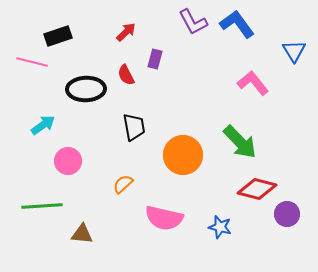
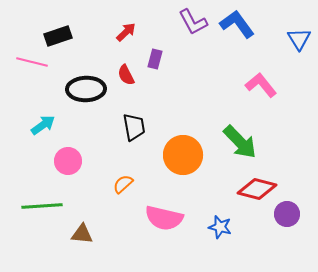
blue triangle: moved 5 px right, 12 px up
pink L-shape: moved 8 px right, 2 px down
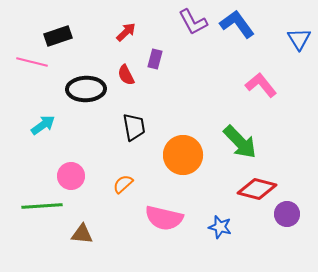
pink circle: moved 3 px right, 15 px down
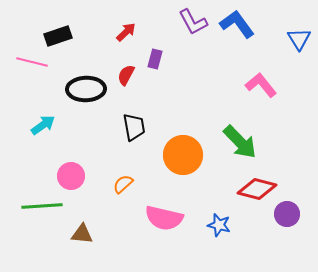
red semicircle: rotated 55 degrees clockwise
blue star: moved 1 px left, 2 px up
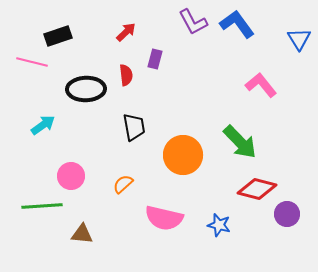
red semicircle: rotated 145 degrees clockwise
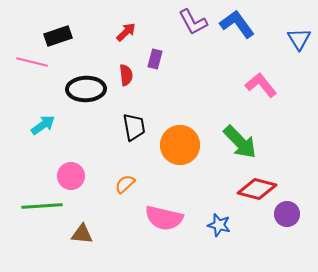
orange circle: moved 3 px left, 10 px up
orange semicircle: moved 2 px right
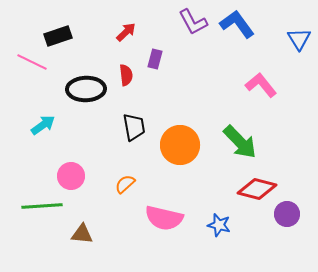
pink line: rotated 12 degrees clockwise
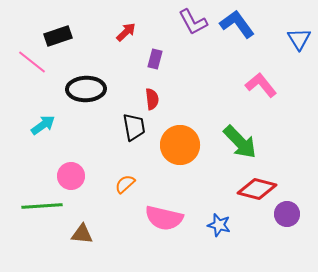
pink line: rotated 12 degrees clockwise
red semicircle: moved 26 px right, 24 px down
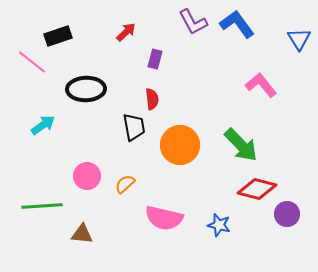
green arrow: moved 1 px right, 3 px down
pink circle: moved 16 px right
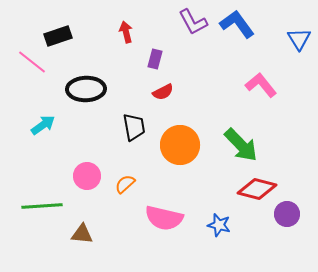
red arrow: rotated 60 degrees counterclockwise
red semicircle: moved 11 px right, 7 px up; rotated 70 degrees clockwise
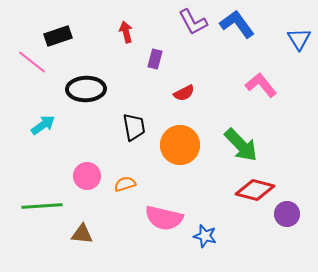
red semicircle: moved 21 px right, 1 px down
orange semicircle: rotated 25 degrees clockwise
red diamond: moved 2 px left, 1 px down
blue star: moved 14 px left, 11 px down
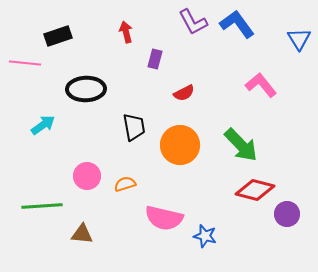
pink line: moved 7 px left, 1 px down; rotated 32 degrees counterclockwise
